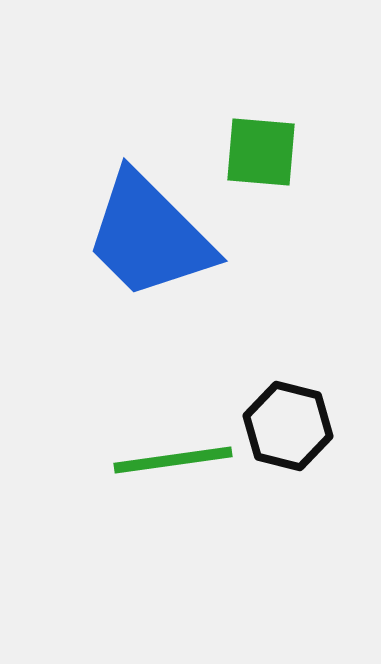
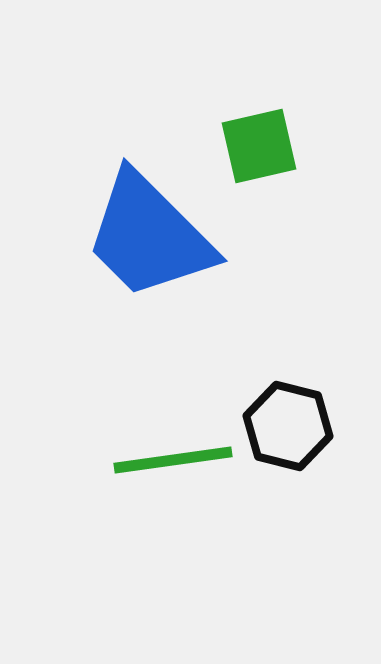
green square: moved 2 px left, 6 px up; rotated 18 degrees counterclockwise
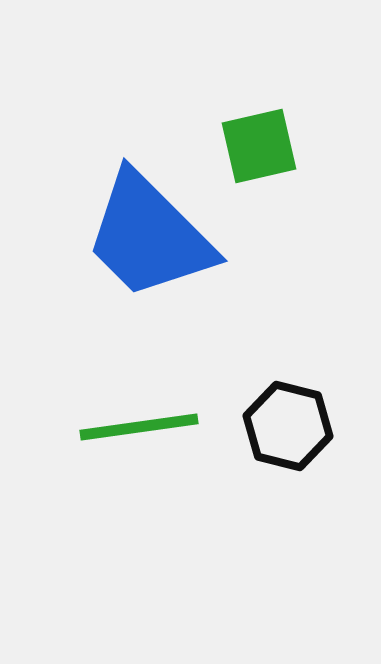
green line: moved 34 px left, 33 px up
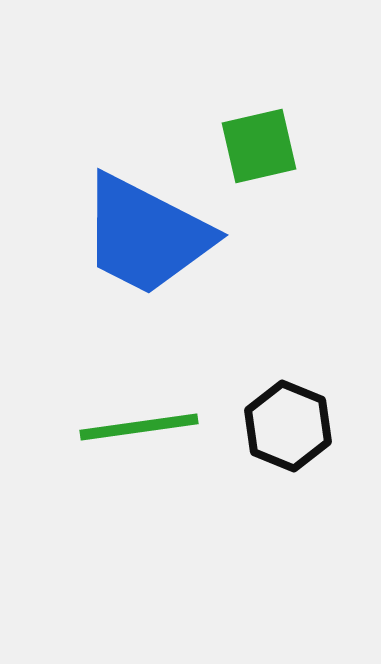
blue trapezoid: moved 3 px left, 1 px up; rotated 18 degrees counterclockwise
black hexagon: rotated 8 degrees clockwise
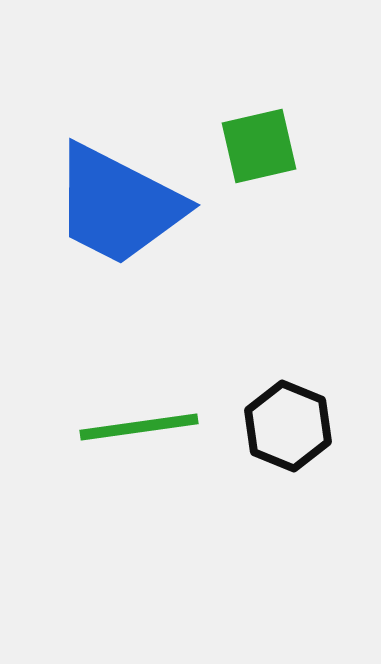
blue trapezoid: moved 28 px left, 30 px up
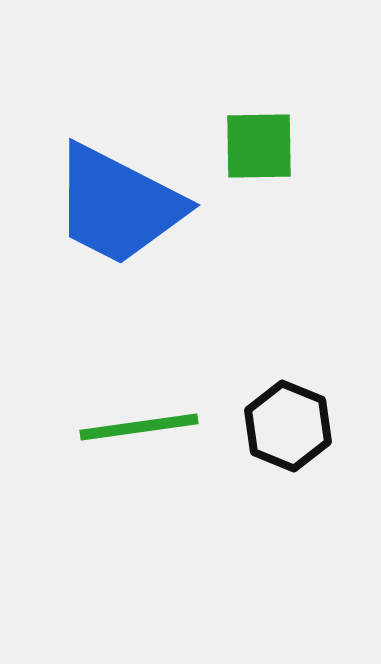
green square: rotated 12 degrees clockwise
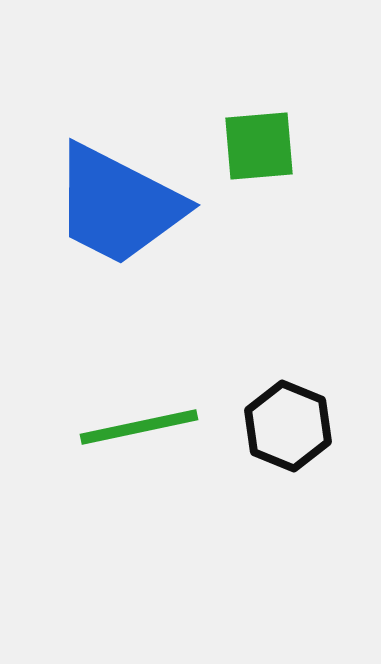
green square: rotated 4 degrees counterclockwise
green line: rotated 4 degrees counterclockwise
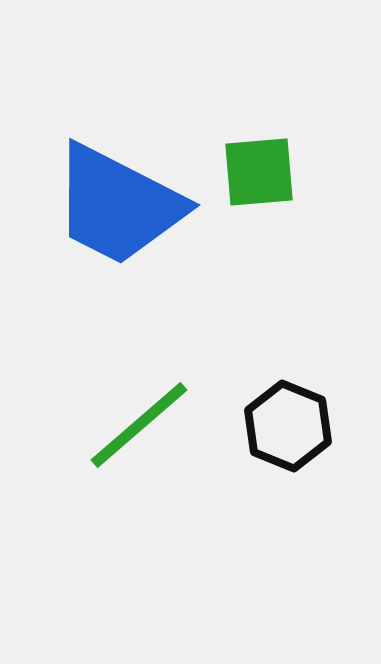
green square: moved 26 px down
green line: moved 2 px up; rotated 29 degrees counterclockwise
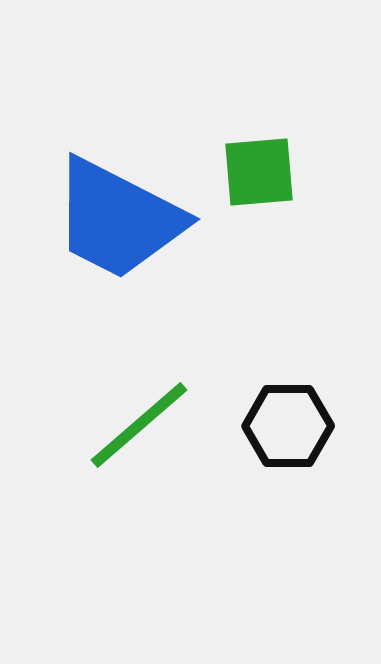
blue trapezoid: moved 14 px down
black hexagon: rotated 22 degrees counterclockwise
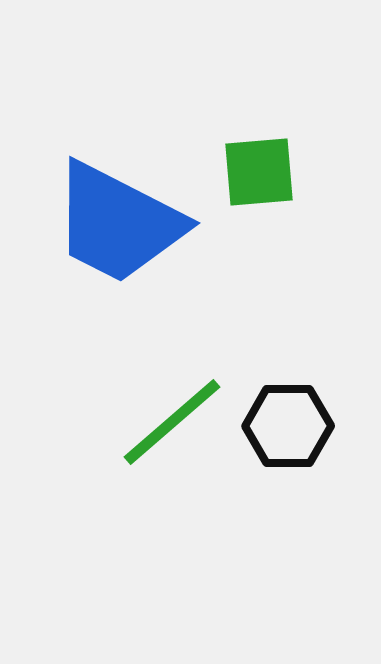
blue trapezoid: moved 4 px down
green line: moved 33 px right, 3 px up
